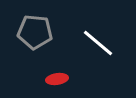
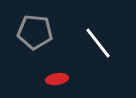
white line: rotated 12 degrees clockwise
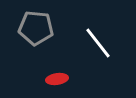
gray pentagon: moved 1 px right, 4 px up
